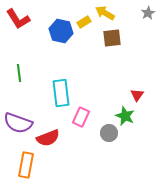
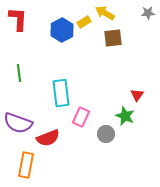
gray star: rotated 24 degrees clockwise
red L-shape: rotated 145 degrees counterclockwise
blue hexagon: moved 1 px right, 1 px up; rotated 20 degrees clockwise
brown square: moved 1 px right
gray circle: moved 3 px left, 1 px down
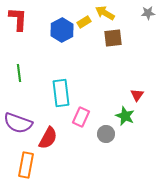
red semicircle: rotated 40 degrees counterclockwise
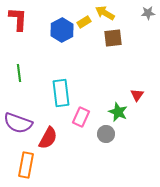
green star: moved 7 px left, 4 px up
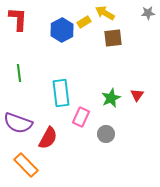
green star: moved 7 px left, 14 px up; rotated 24 degrees clockwise
orange rectangle: rotated 55 degrees counterclockwise
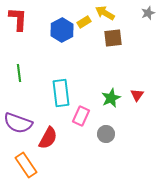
gray star: rotated 16 degrees counterclockwise
pink rectangle: moved 1 px up
orange rectangle: rotated 10 degrees clockwise
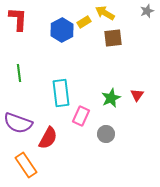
gray star: moved 1 px left, 2 px up
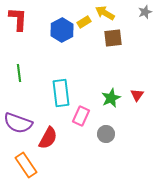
gray star: moved 2 px left, 1 px down
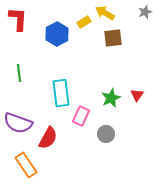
blue hexagon: moved 5 px left, 4 px down
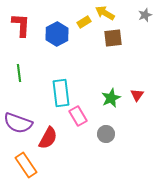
gray star: moved 3 px down
red L-shape: moved 3 px right, 6 px down
pink rectangle: moved 3 px left; rotated 54 degrees counterclockwise
